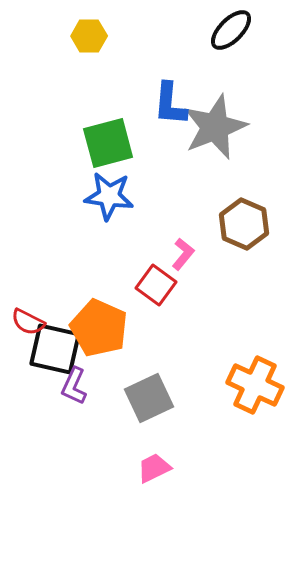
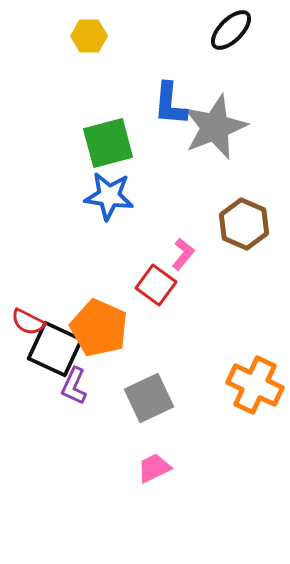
black square: rotated 12 degrees clockwise
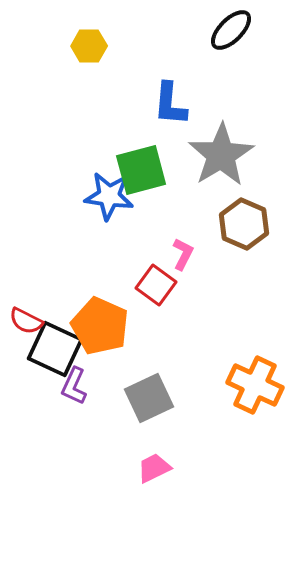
yellow hexagon: moved 10 px down
gray star: moved 6 px right, 28 px down; rotated 10 degrees counterclockwise
green square: moved 33 px right, 27 px down
pink L-shape: rotated 12 degrees counterclockwise
red semicircle: moved 2 px left, 1 px up
orange pentagon: moved 1 px right, 2 px up
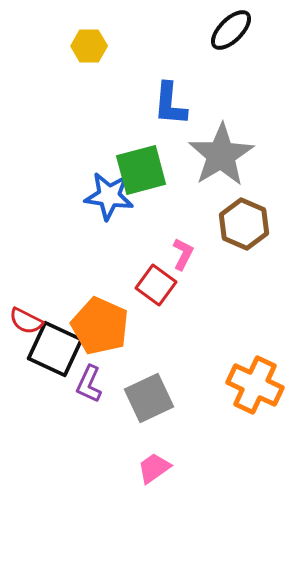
purple L-shape: moved 15 px right, 2 px up
pink trapezoid: rotated 9 degrees counterclockwise
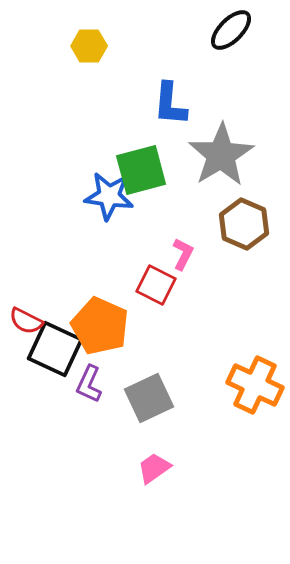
red square: rotated 9 degrees counterclockwise
